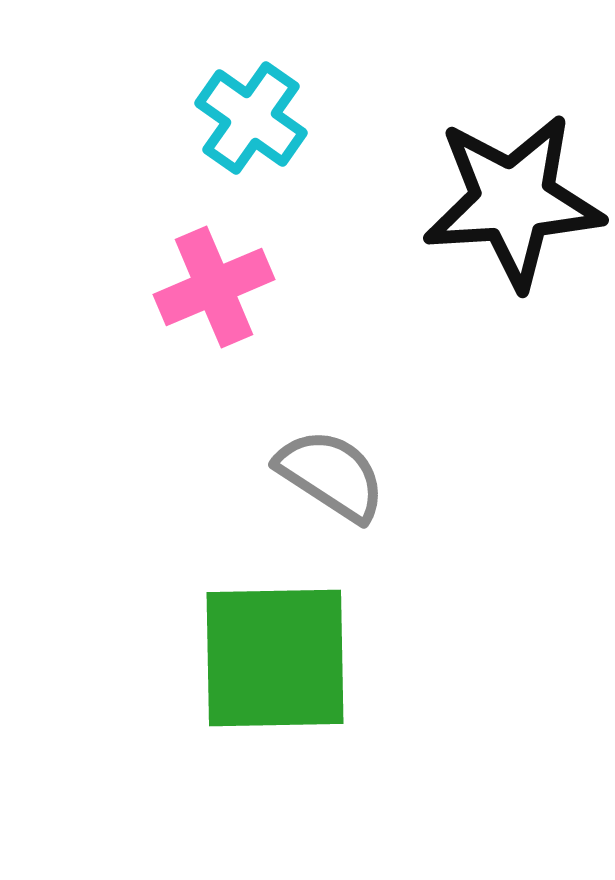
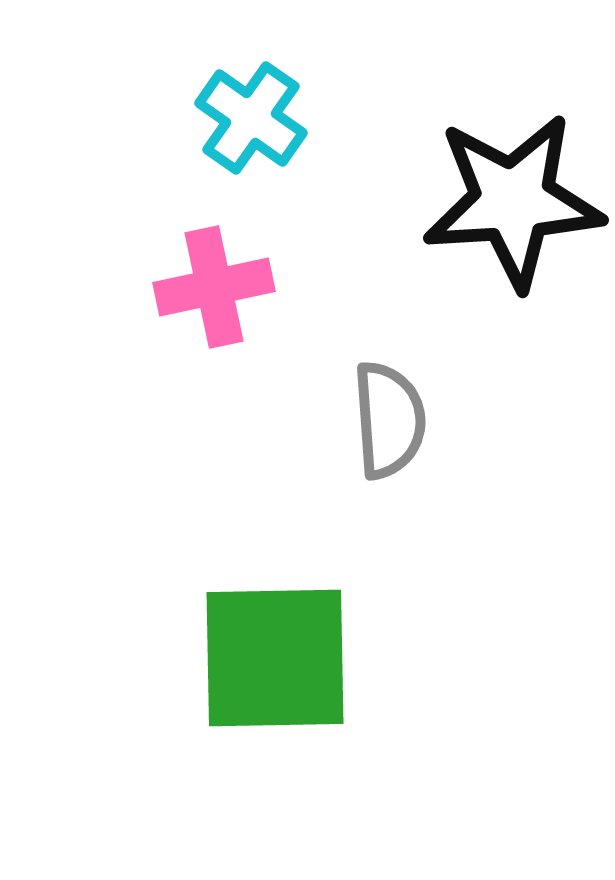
pink cross: rotated 11 degrees clockwise
gray semicircle: moved 58 px right, 55 px up; rotated 53 degrees clockwise
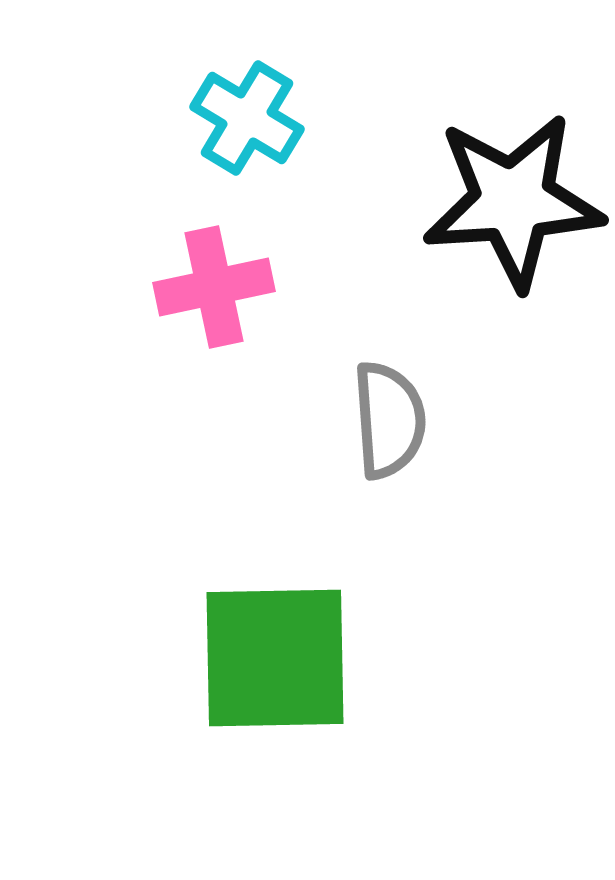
cyan cross: moved 4 px left; rotated 4 degrees counterclockwise
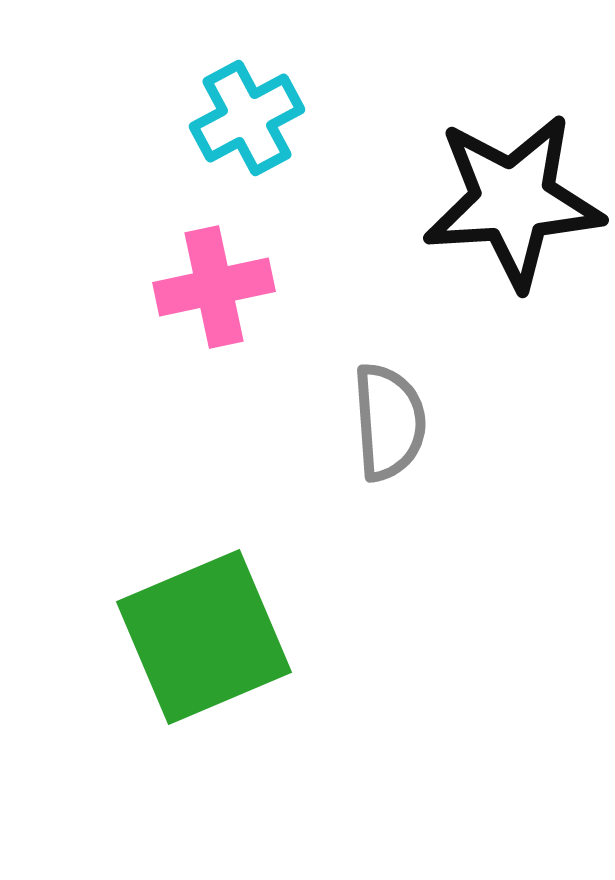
cyan cross: rotated 31 degrees clockwise
gray semicircle: moved 2 px down
green square: moved 71 px left, 21 px up; rotated 22 degrees counterclockwise
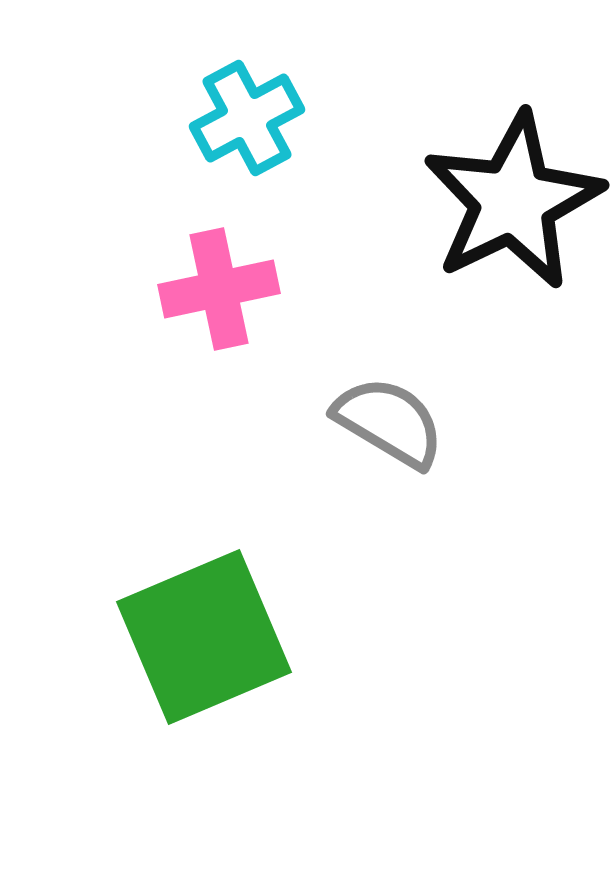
black star: rotated 22 degrees counterclockwise
pink cross: moved 5 px right, 2 px down
gray semicircle: rotated 55 degrees counterclockwise
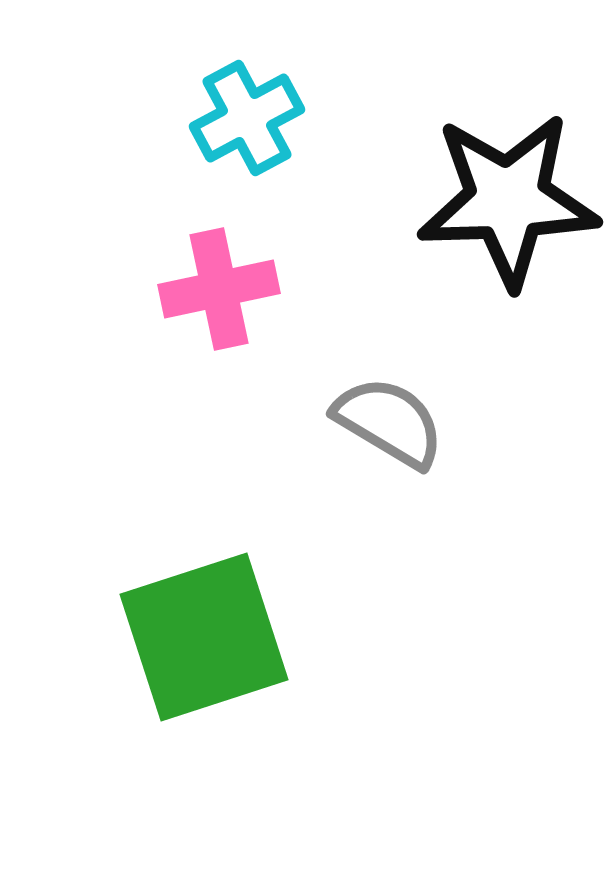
black star: moved 5 px left, 1 px up; rotated 24 degrees clockwise
green square: rotated 5 degrees clockwise
